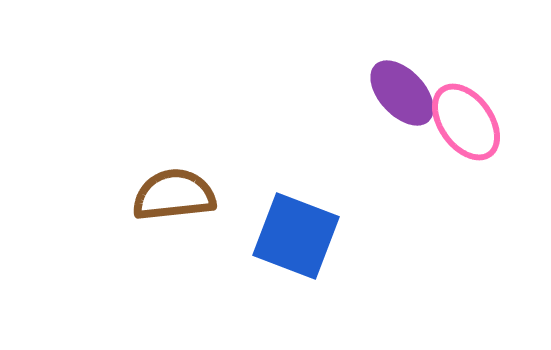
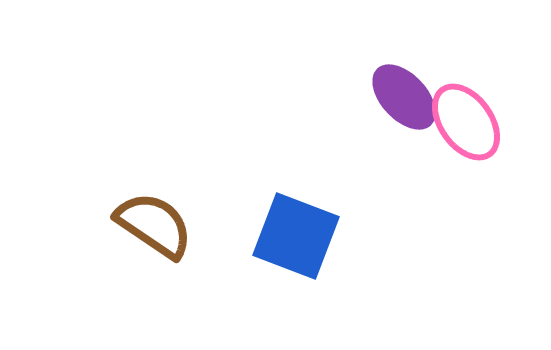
purple ellipse: moved 2 px right, 4 px down
brown semicircle: moved 20 px left, 30 px down; rotated 40 degrees clockwise
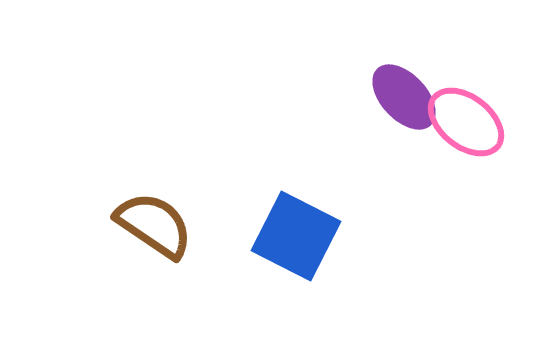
pink ellipse: rotated 16 degrees counterclockwise
blue square: rotated 6 degrees clockwise
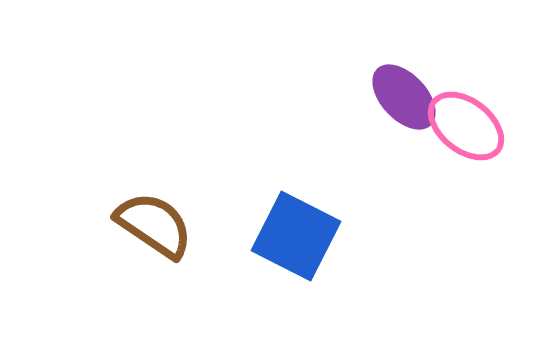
pink ellipse: moved 4 px down
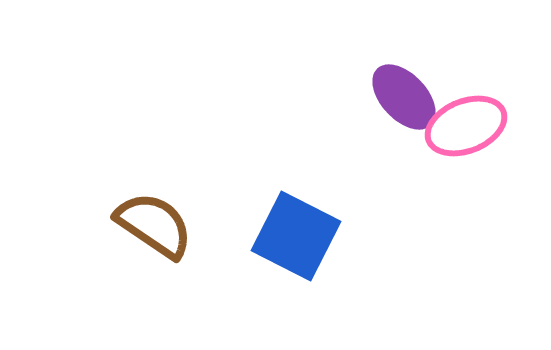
pink ellipse: rotated 60 degrees counterclockwise
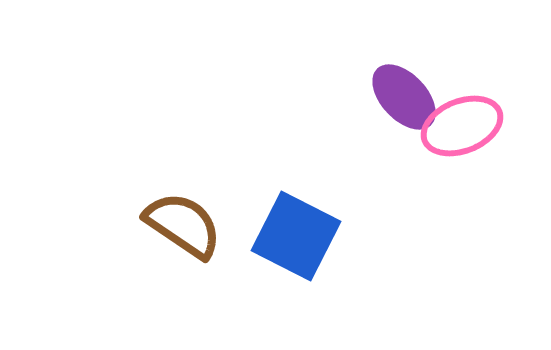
pink ellipse: moved 4 px left
brown semicircle: moved 29 px right
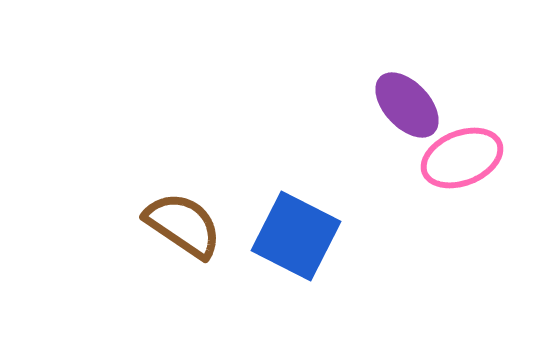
purple ellipse: moved 3 px right, 8 px down
pink ellipse: moved 32 px down
